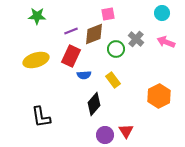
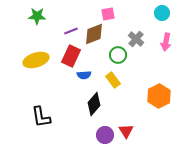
pink arrow: rotated 102 degrees counterclockwise
green circle: moved 2 px right, 6 px down
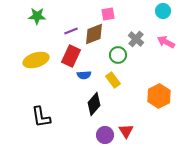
cyan circle: moved 1 px right, 2 px up
pink arrow: rotated 108 degrees clockwise
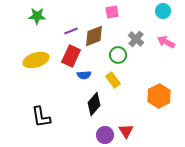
pink square: moved 4 px right, 2 px up
brown diamond: moved 2 px down
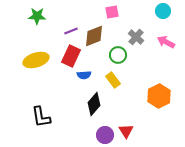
gray cross: moved 2 px up
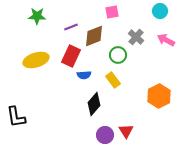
cyan circle: moved 3 px left
purple line: moved 4 px up
pink arrow: moved 2 px up
black L-shape: moved 25 px left
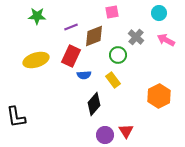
cyan circle: moved 1 px left, 2 px down
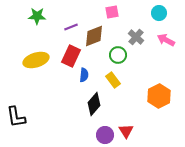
blue semicircle: rotated 80 degrees counterclockwise
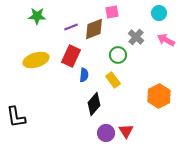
brown diamond: moved 7 px up
purple circle: moved 1 px right, 2 px up
